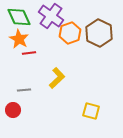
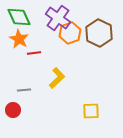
purple cross: moved 7 px right, 2 px down
red line: moved 5 px right
yellow square: rotated 18 degrees counterclockwise
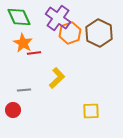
orange star: moved 4 px right, 4 px down
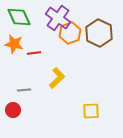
orange star: moved 9 px left, 1 px down; rotated 18 degrees counterclockwise
